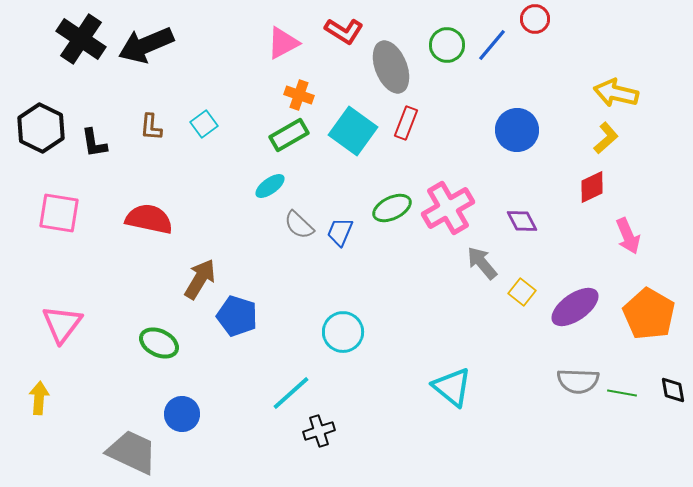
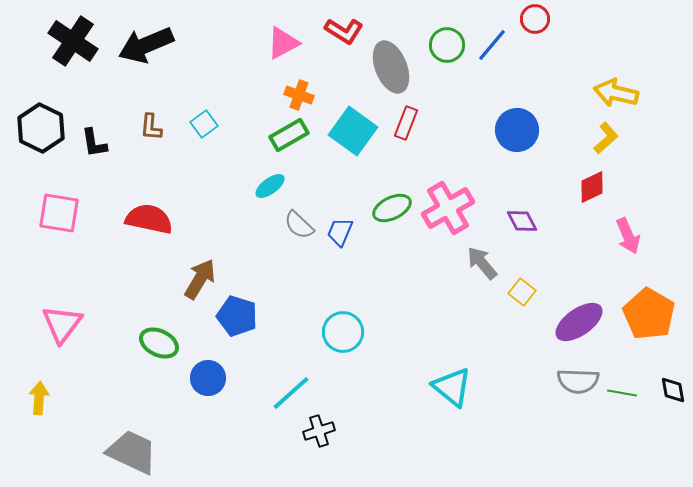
black cross at (81, 39): moved 8 px left, 2 px down
purple ellipse at (575, 307): moved 4 px right, 15 px down
blue circle at (182, 414): moved 26 px right, 36 px up
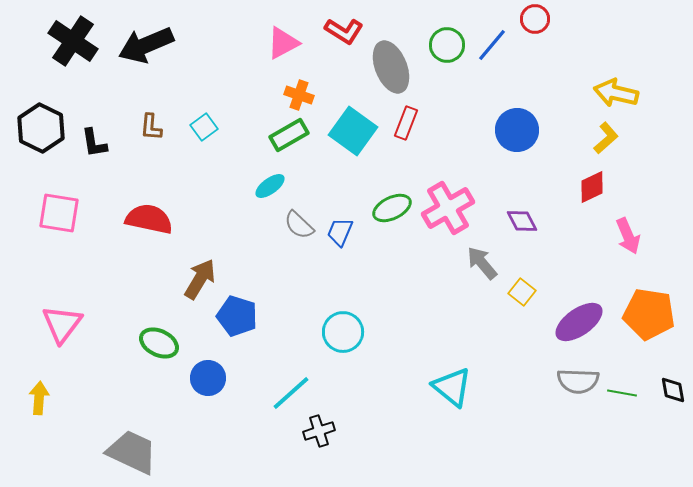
cyan square at (204, 124): moved 3 px down
orange pentagon at (649, 314): rotated 21 degrees counterclockwise
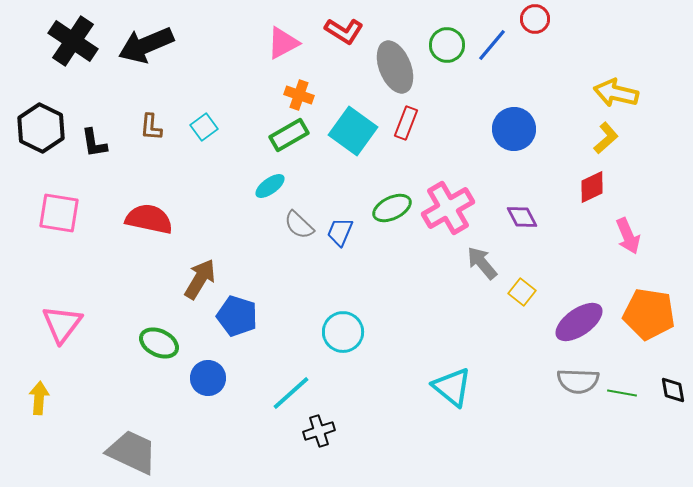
gray ellipse at (391, 67): moved 4 px right
blue circle at (517, 130): moved 3 px left, 1 px up
purple diamond at (522, 221): moved 4 px up
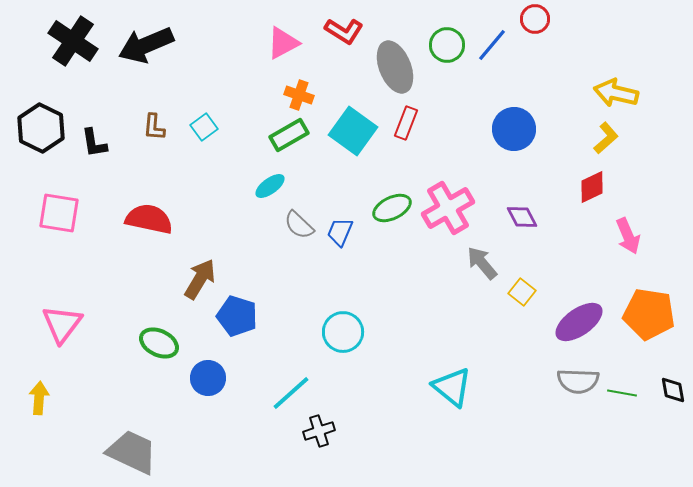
brown L-shape at (151, 127): moved 3 px right
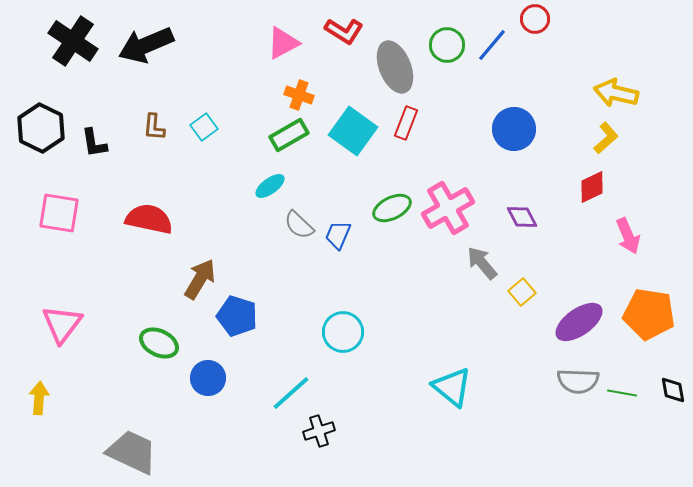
blue trapezoid at (340, 232): moved 2 px left, 3 px down
yellow square at (522, 292): rotated 12 degrees clockwise
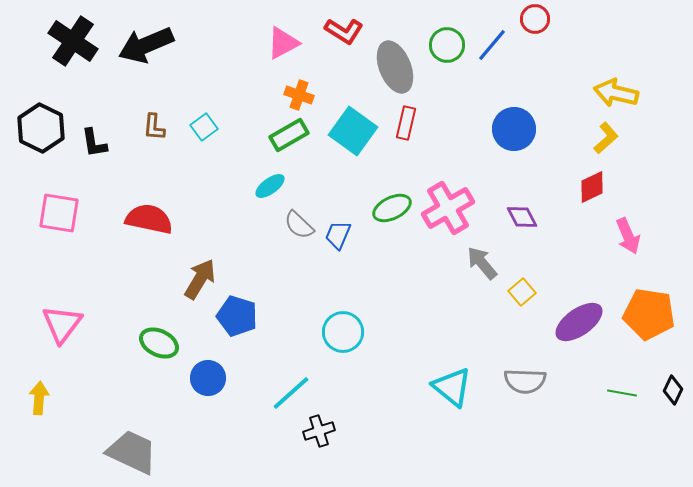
red rectangle at (406, 123): rotated 8 degrees counterclockwise
gray semicircle at (578, 381): moved 53 px left
black diamond at (673, 390): rotated 36 degrees clockwise
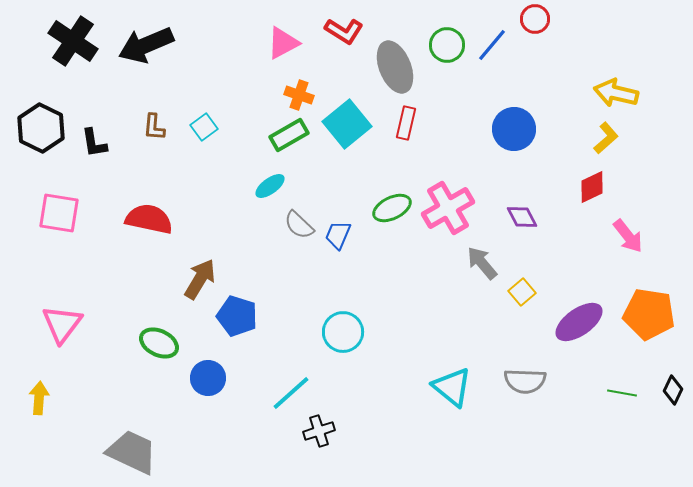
cyan square at (353, 131): moved 6 px left, 7 px up; rotated 15 degrees clockwise
pink arrow at (628, 236): rotated 15 degrees counterclockwise
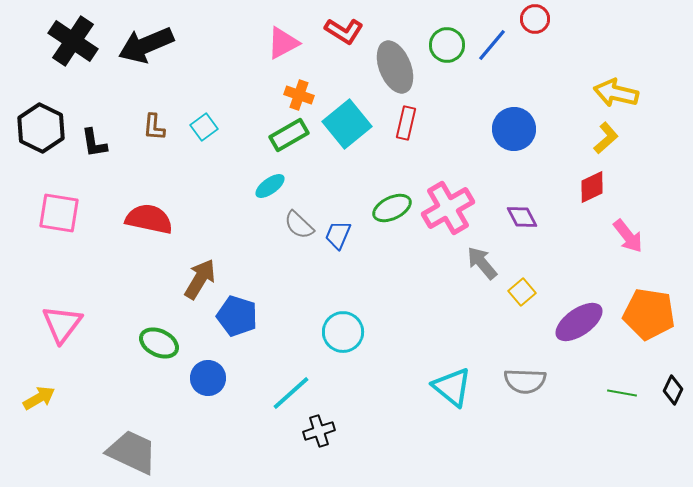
yellow arrow at (39, 398): rotated 56 degrees clockwise
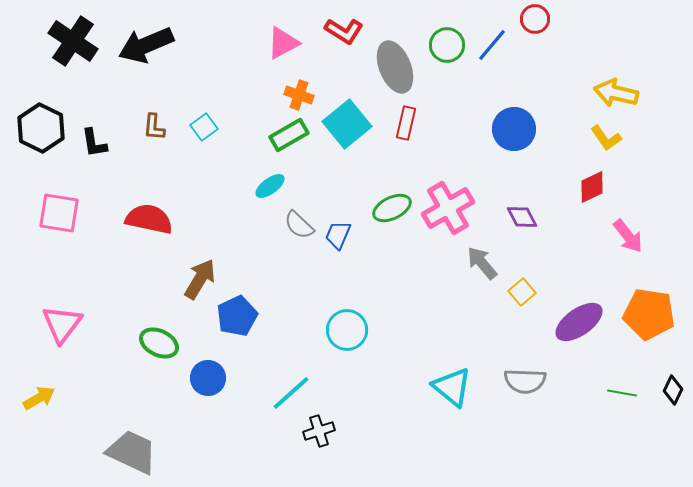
yellow L-shape at (606, 138): rotated 96 degrees clockwise
blue pentagon at (237, 316): rotated 30 degrees clockwise
cyan circle at (343, 332): moved 4 px right, 2 px up
